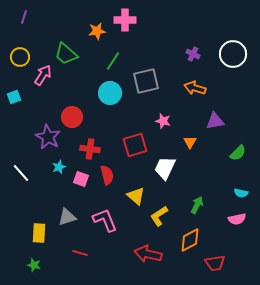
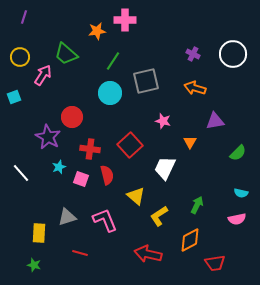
red square: moved 5 px left; rotated 25 degrees counterclockwise
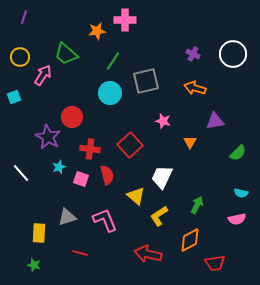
white trapezoid: moved 3 px left, 9 px down
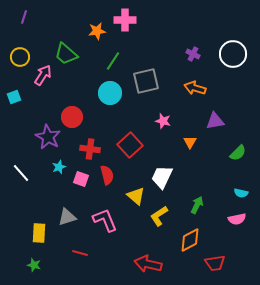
red arrow: moved 10 px down
